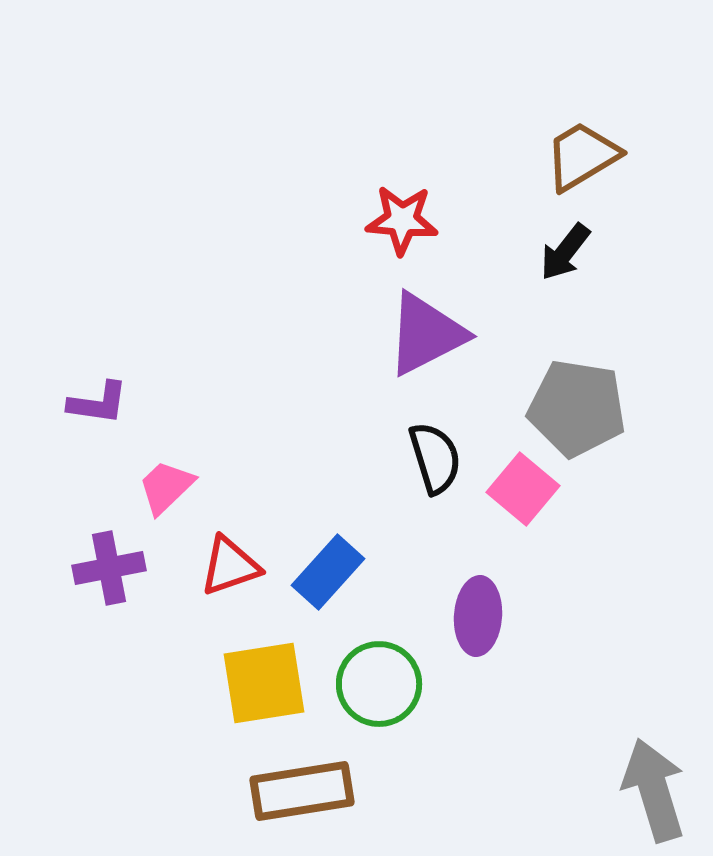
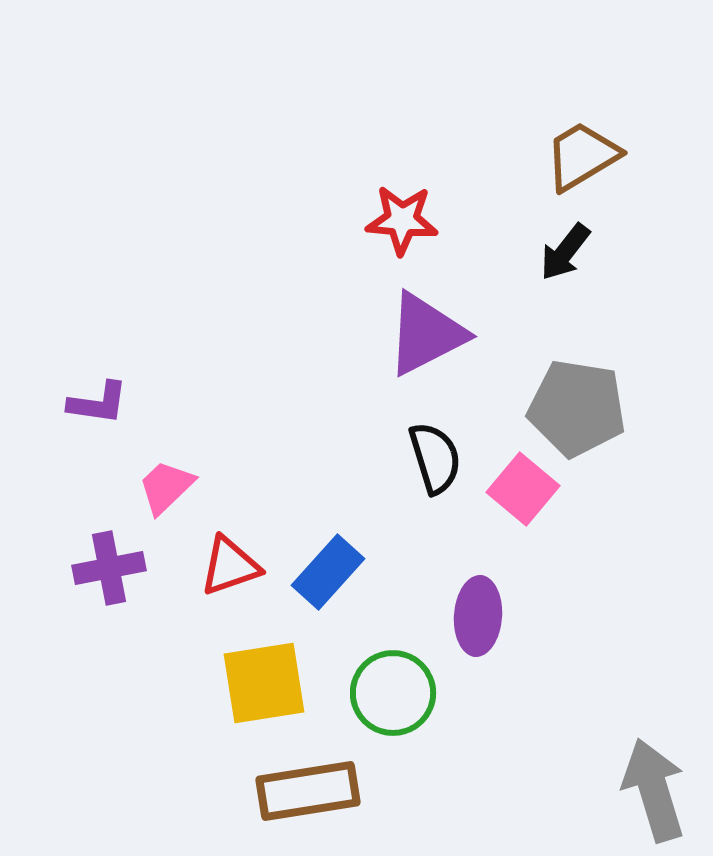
green circle: moved 14 px right, 9 px down
brown rectangle: moved 6 px right
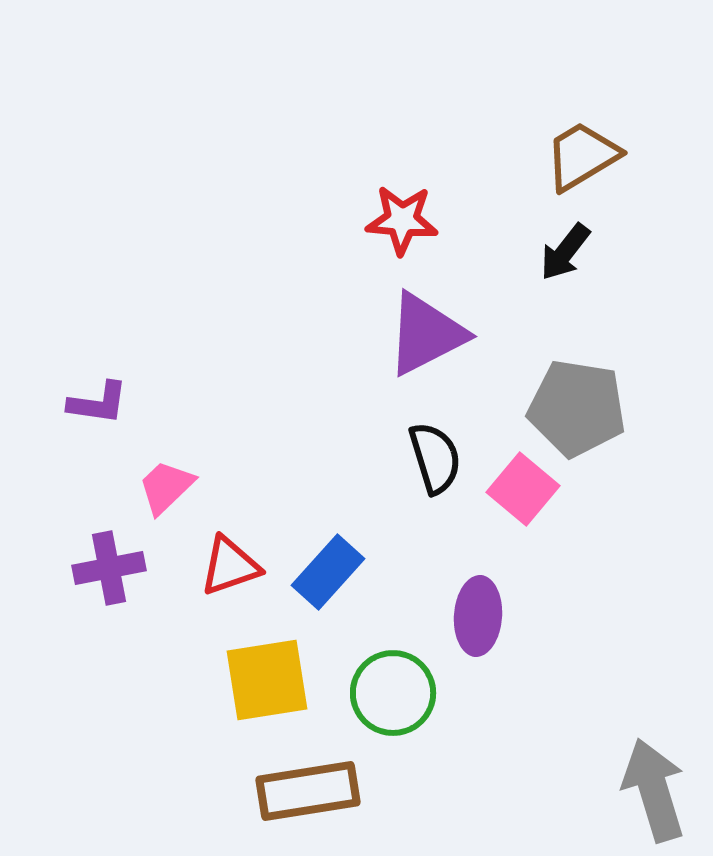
yellow square: moved 3 px right, 3 px up
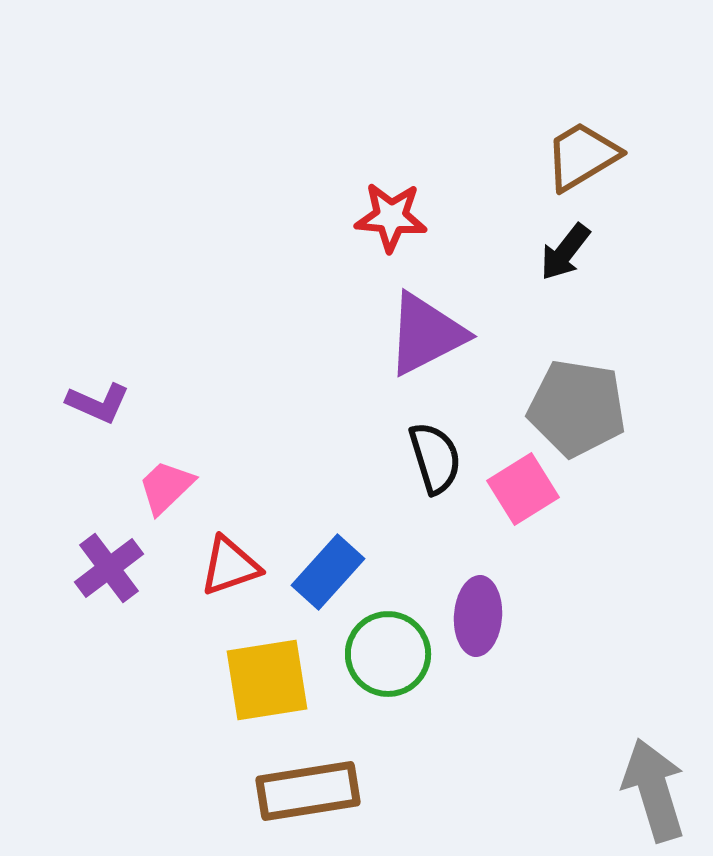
red star: moved 11 px left, 3 px up
purple L-shape: rotated 16 degrees clockwise
pink square: rotated 18 degrees clockwise
purple cross: rotated 26 degrees counterclockwise
green circle: moved 5 px left, 39 px up
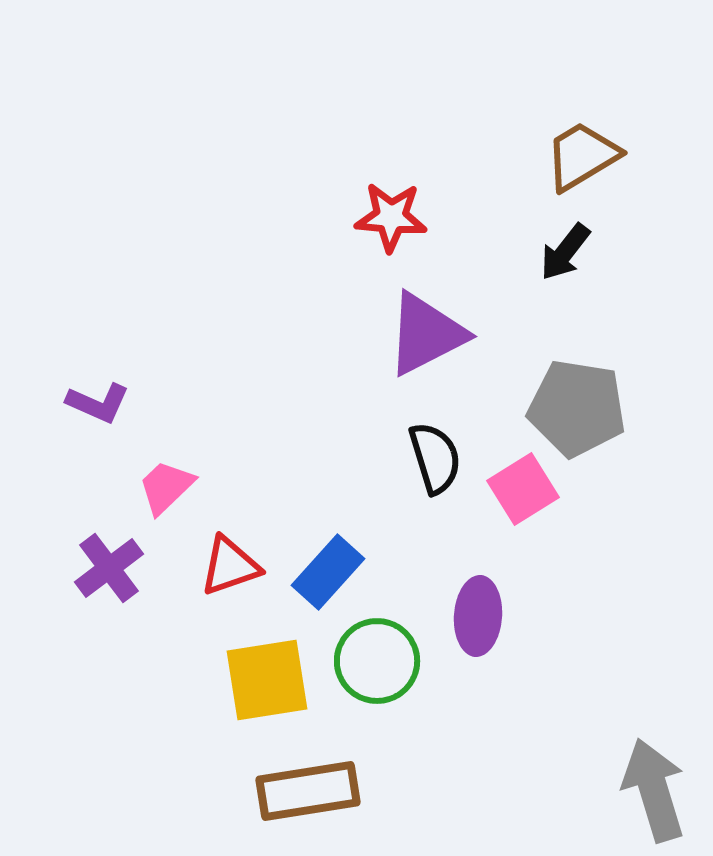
green circle: moved 11 px left, 7 px down
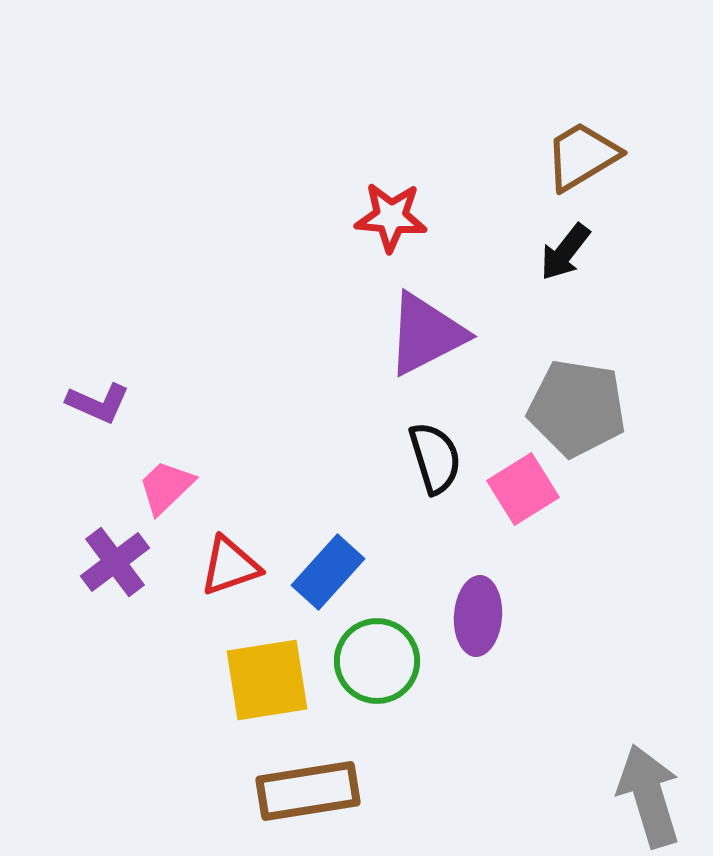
purple cross: moved 6 px right, 6 px up
gray arrow: moved 5 px left, 6 px down
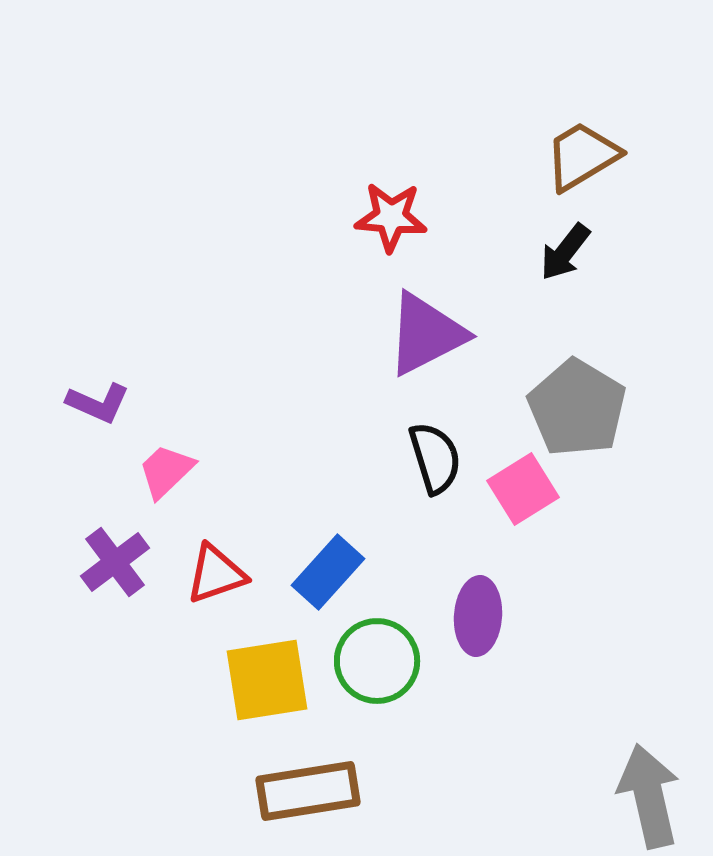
gray pentagon: rotated 22 degrees clockwise
pink trapezoid: moved 16 px up
red triangle: moved 14 px left, 8 px down
gray arrow: rotated 4 degrees clockwise
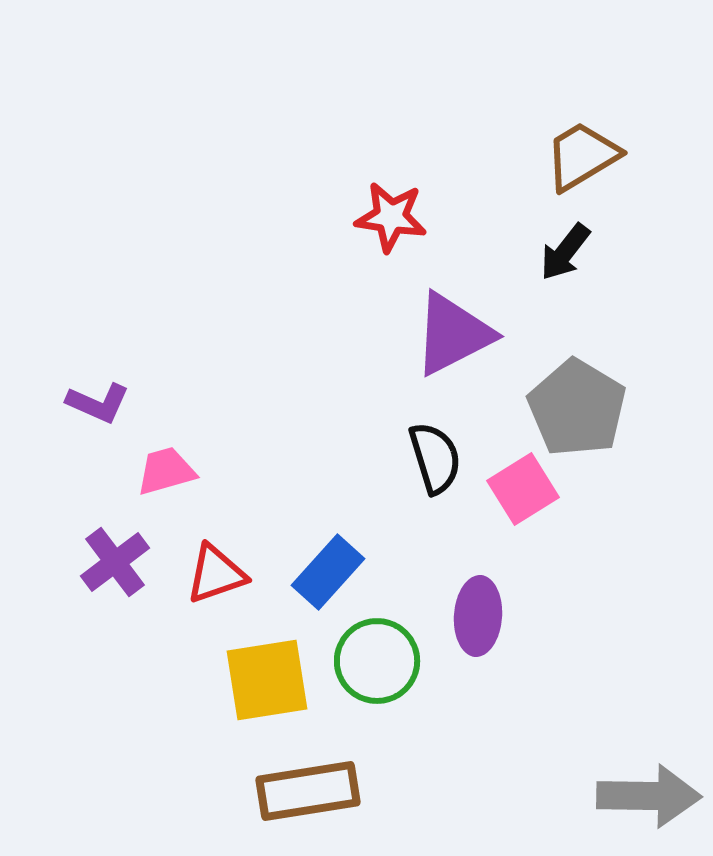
red star: rotated 4 degrees clockwise
purple triangle: moved 27 px right
pink trapezoid: rotated 28 degrees clockwise
gray arrow: rotated 104 degrees clockwise
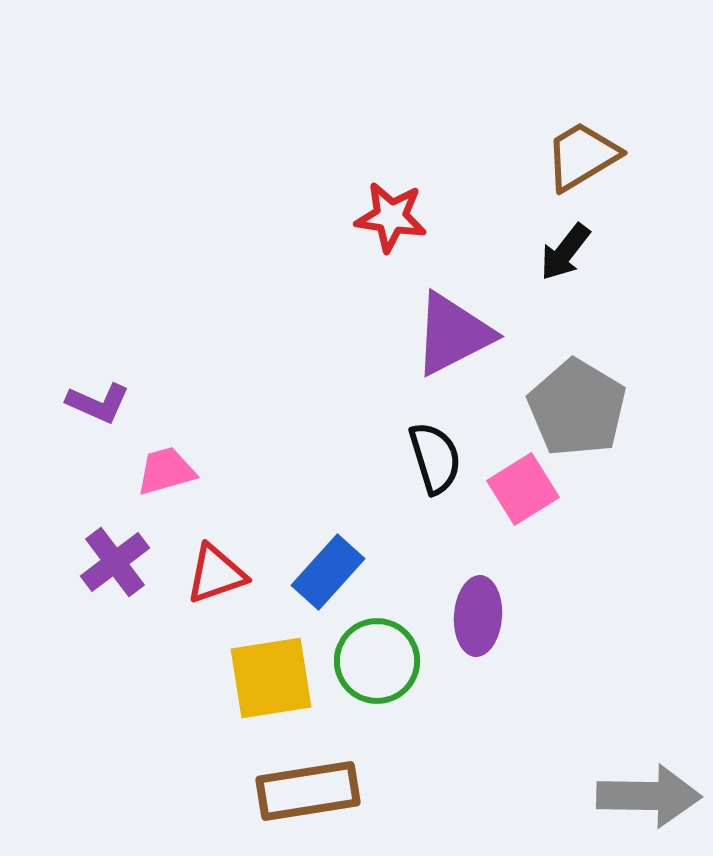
yellow square: moved 4 px right, 2 px up
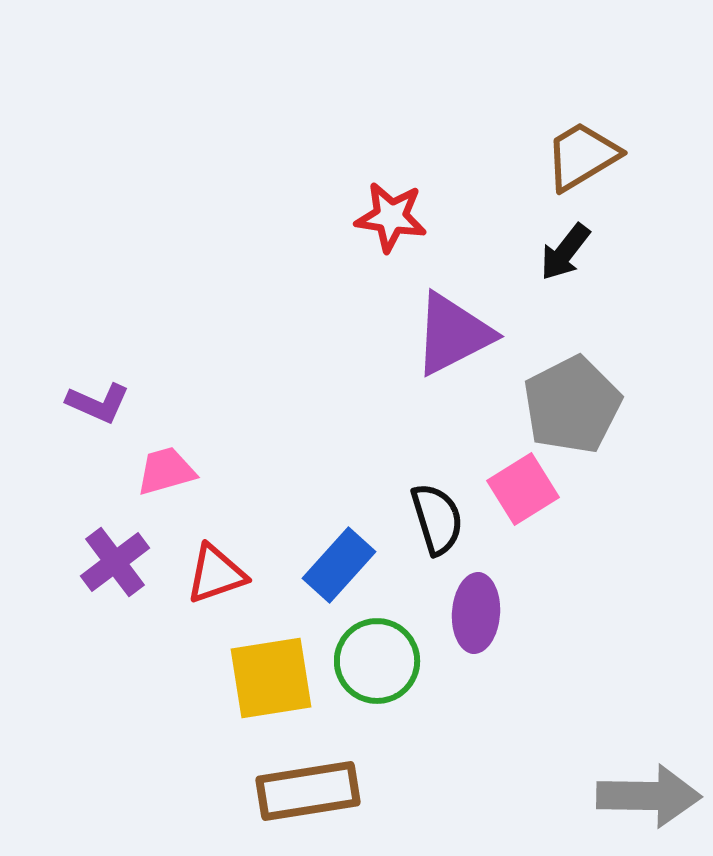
gray pentagon: moved 5 px left, 3 px up; rotated 14 degrees clockwise
black semicircle: moved 2 px right, 61 px down
blue rectangle: moved 11 px right, 7 px up
purple ellipse: moved 2 px left, 3 px up
